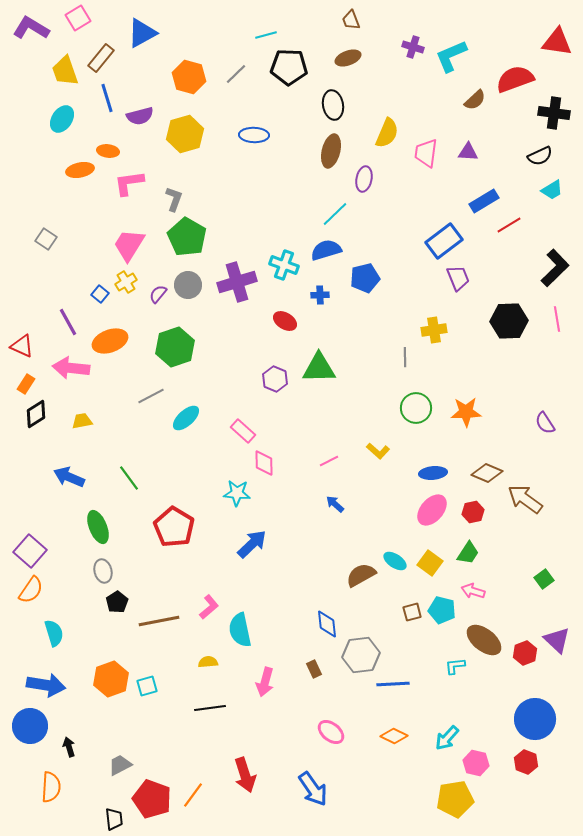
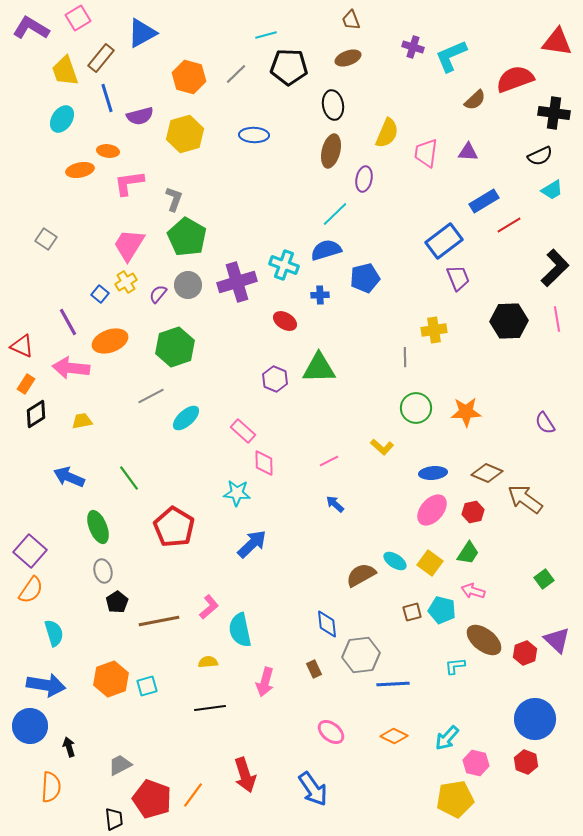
yellow L-shape at (378, 451): moved 4 px right, 4 px up
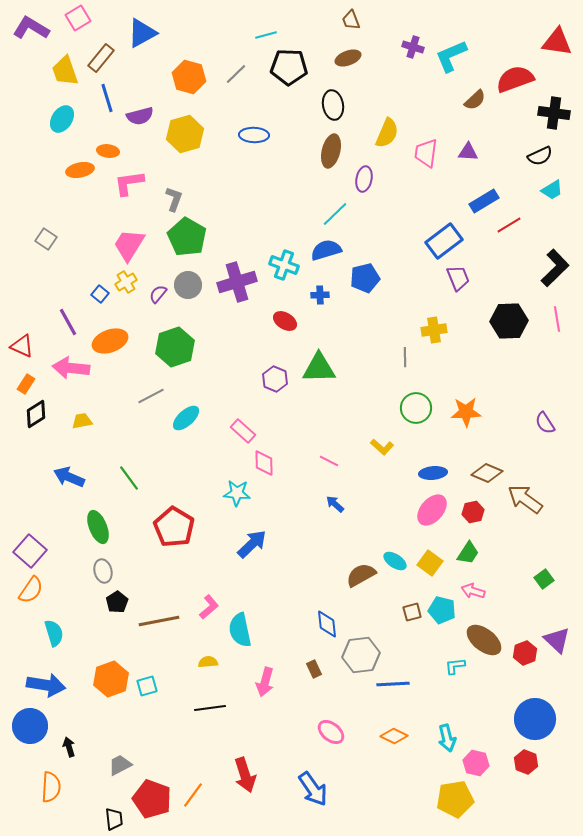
pink line at (329, 461): rotated 54 degrees clockwise
cyan arrow at (447, 738): rotated 56 degrees counterclockwise
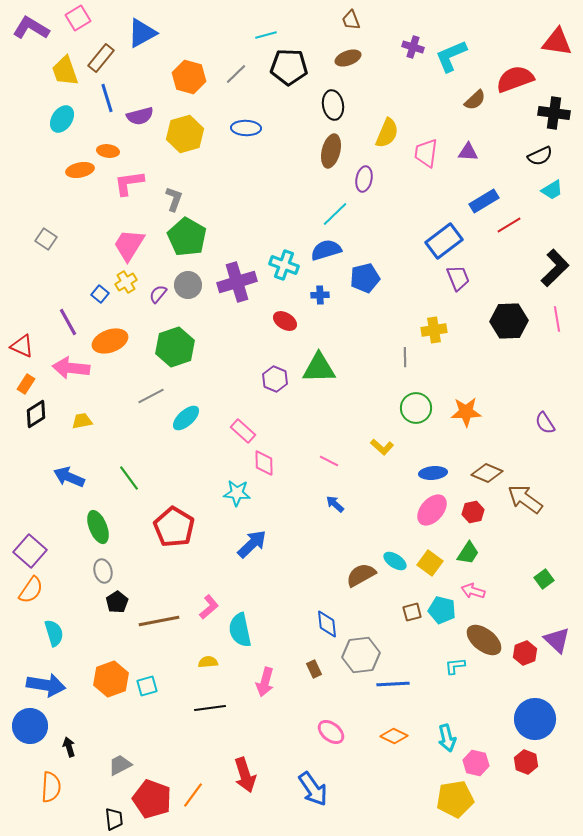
blue ellipse at (254, 135): moved 8 px left, 7 px up
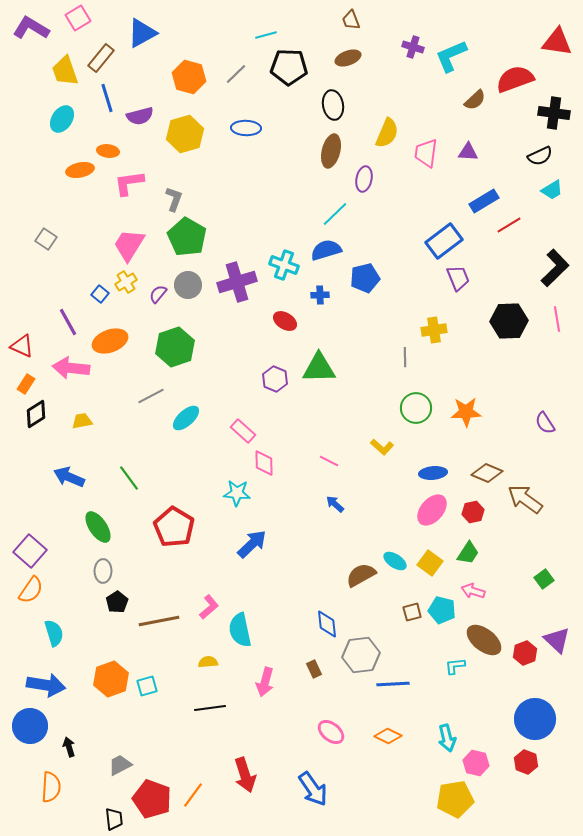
green ellipse at (98, 527): rotated 12 degrees counterclockwise
gray ellipse at (103, 571): rotated 15 degrees clockwise
orange diamond at (394, 736): moved 6 px left
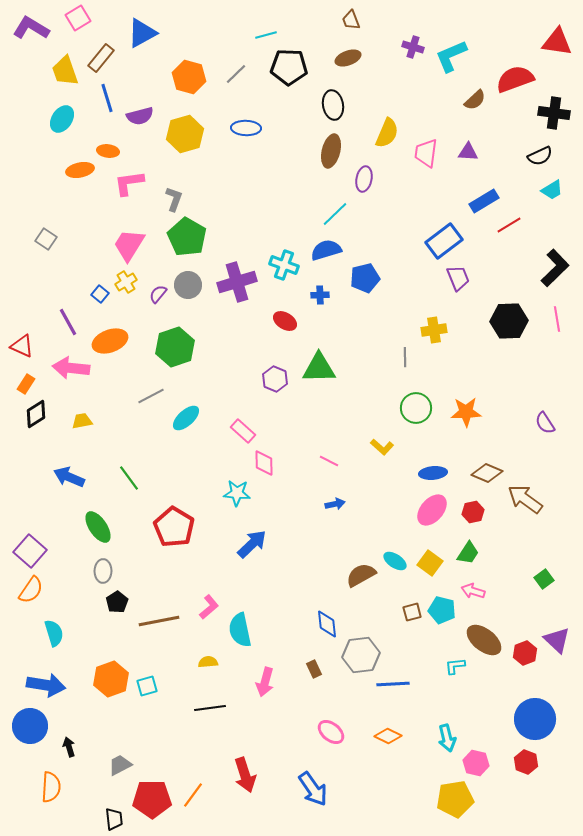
blue arrow at (335, 504): rotated 126 degrees clockwise
red pentagon at (152, 799): rotated 21 degrees counterclockwise
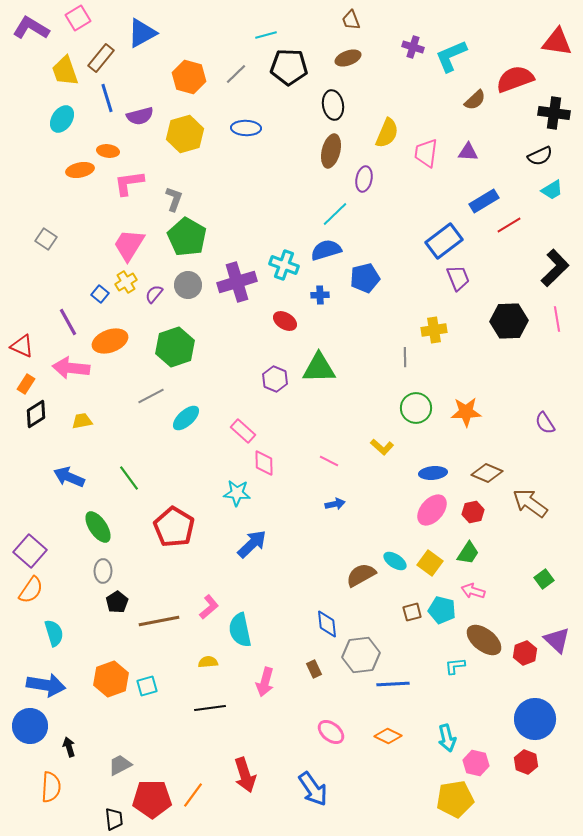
purple semicircle at (158, 294): moved 4 px left
brown arrow at (525, 499): moved 5 px right, 4 px down
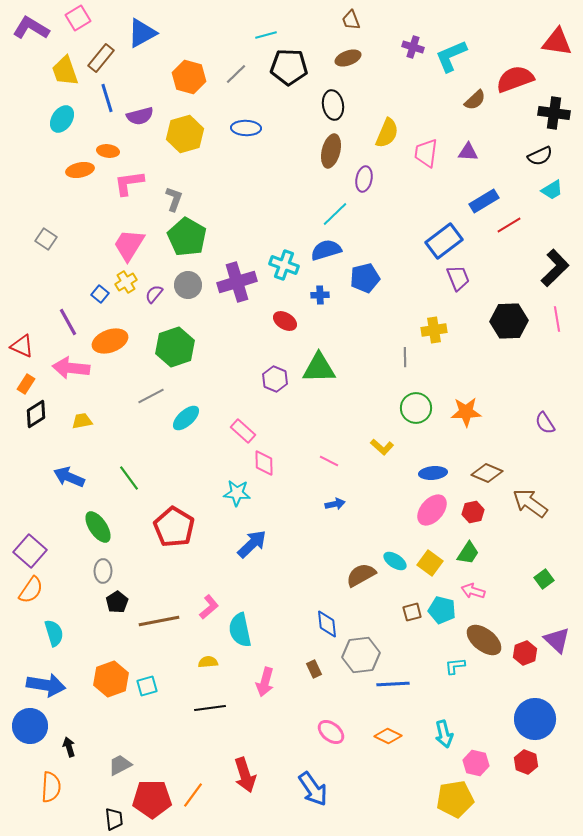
cyan arrow at (447, 738): moved 3 px left, 4 px up
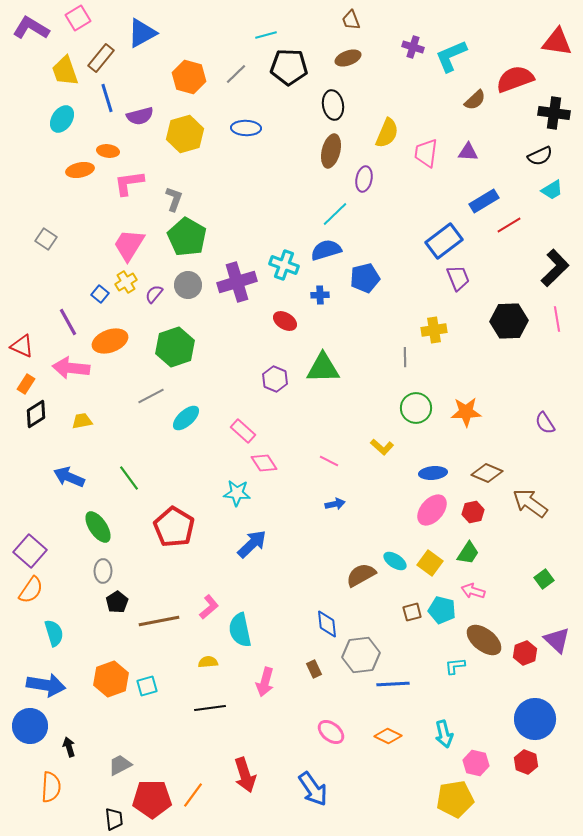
green triangle at (319, 368): moved 4 px right
pink diamond at (264, 463): rotated 32 degrees counterclockwise
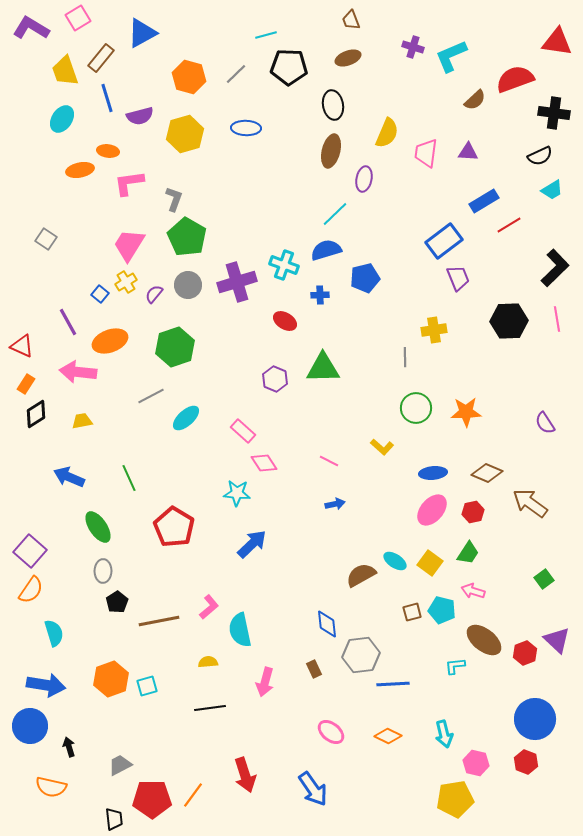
pink arrow at (71, 368): moved 7 px right, 4 px down
green line at (129, 478): rotated 12 degrees clockwise
orange semicircle at (51, 787): rotated 100 degrees clockwise
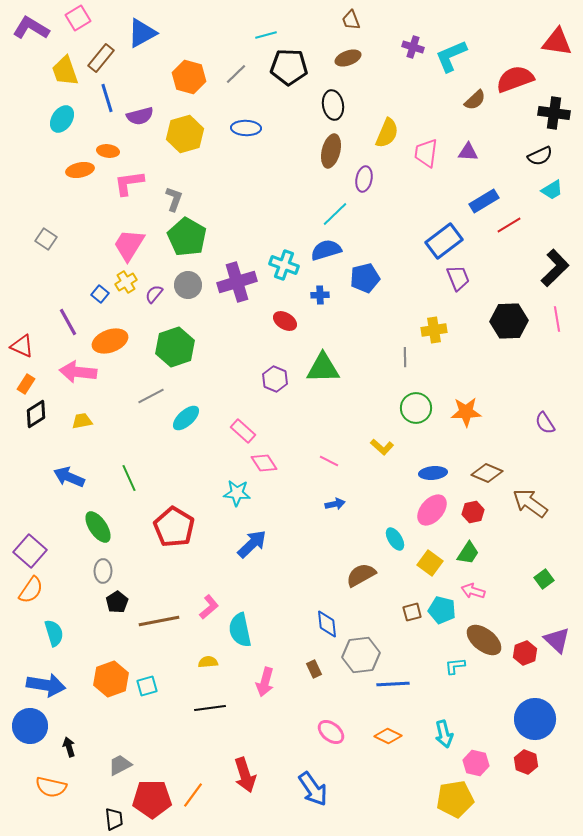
cyan ellipse at (395, 561): moved 22 px up; rotated 25 degrees clockwise
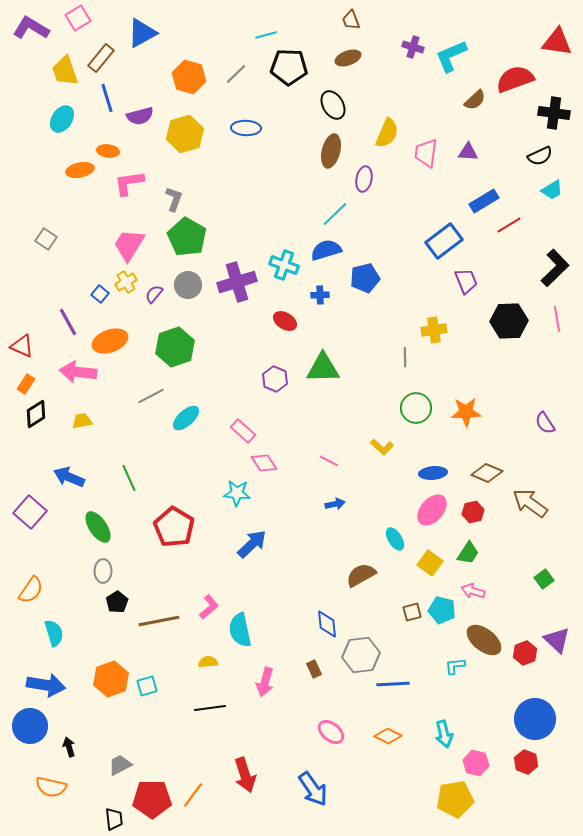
black ellipse at (333, 105): rotated 20 degrees counterclockwise
purple trapezoid at (458, 278): moved 8 px right, 3 px down
purple square at (30, 551): moved 39 px up
